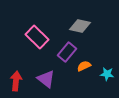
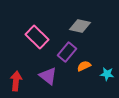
purple triangle: moved 2 px right, 3 px up
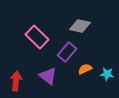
orange semicircle: moved 1 px right, 3 px down
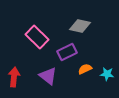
purple rectangle: rotated 24 degrees clockwise
red arrow: moved 2 px left, 4 px up
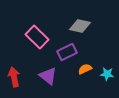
red arrow: rotated 18 degrees counterclockwise
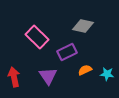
gray diamond: moved 3 px right
orange semicircle: moved 1 px down
purple triangle: rotated 18 degrees clockwise
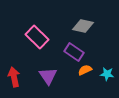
purple rectangle: moved 7 px right; rotated 60 degrees clockwise
